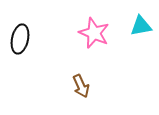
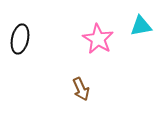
pink star: moved 4 px right, 6 px down; rotated 8 degrees clockwise
brown arrow: moved 3 px down
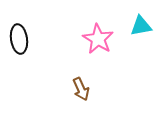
black ellipse: moved 1 px left; rotated 20 degrees counterclockwise
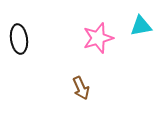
pink star: moved 1 px up; rotated 24 degrees clockwise
brown arrow: moved 1 px up
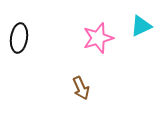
cyan triangle: rotated 15 degrees counterclockwise
black ellipse: moved 1 px up; rotated 16 degrees clockwise
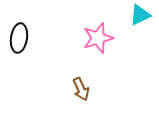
cyan triangle: moved 1 px left, 11 px up
brown arrow: moved 1 px down
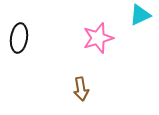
brown arrow: rotated 15 degrees clockwise
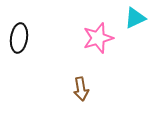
cyan triangle: moved 5 px left, 3 px down
